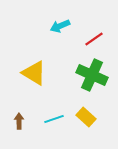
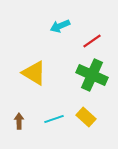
red line: moved 2 px left, 2 px down
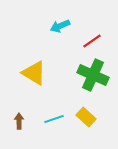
green cross: moved 1 px right
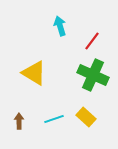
cyan arrow: rotated 96 degrees clockwise
red line: rotated 18 degrees counterclockwise
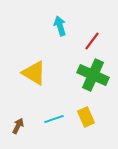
yellow rectangle: rotated 24 degrees clockwise
brown arrow: moved 1 px left, 5 px down; rotated 28 degrees clockwise
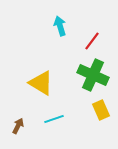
yellow triangle: moved 7 px right, 10 px down
yellow rectangle: moved 15 px right, 7 px up
